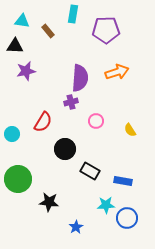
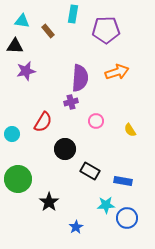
black star: rotated 30 degrees clockwise
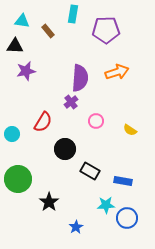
purple cross: rotated 24 degrees counterclockwise
yellow semicircle: rotated 24 degrees counterclockwise
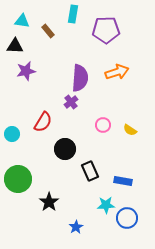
pink circle: moved 7 px right, 4 px down
black rectangle: rotated 36 degrees clockwise
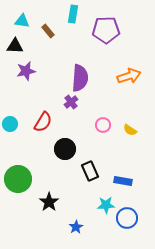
orange arrow: moved 12 px right, 4 px down
cyan circle: moved 2 px left, 10 px up
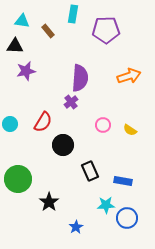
black circle: moved 2 px left, 4 px up
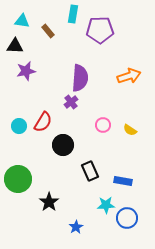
purple pentagon: moved 6 px left
cyan circle: moved 9 px right, 2 px down
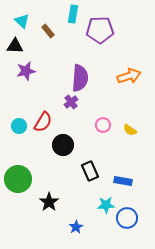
cyan triangle: rotated 35 degrees clockwise
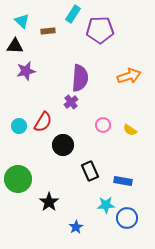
cyan rectangle: rotated 24 degrees clockwise
brown rectangle: rotated 56 degrees counterclockwise
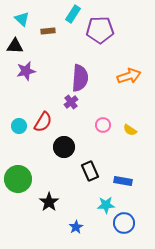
cyan triangle: moved 2 px up
black circle: moved 1 px right, 2 px down
blue circle: moved 3 px left, 5 px down
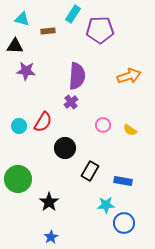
cyan triangle: rotated 28 degrees counterclockwise
purple star: rotated 18 degrees clockwise
purple semicircle: moved 3 px left, 2 px up
black circle: moved 1 px right, 1 px down
black rectangle: rotated 54 degrees clockwise
blue star: moved 25 px left, 10 px down
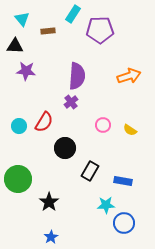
cyan triangle: rotated 35 degrees clockwise
red semicircle: moved 1 px right
